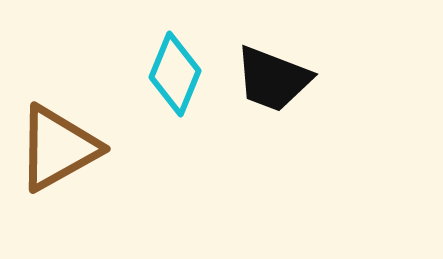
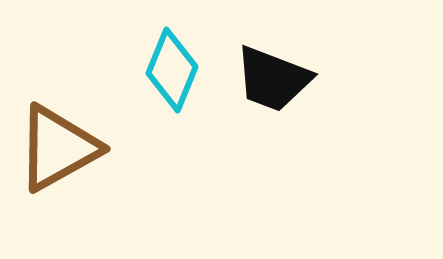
cyan diamond: moved 3 px left, 4 px up
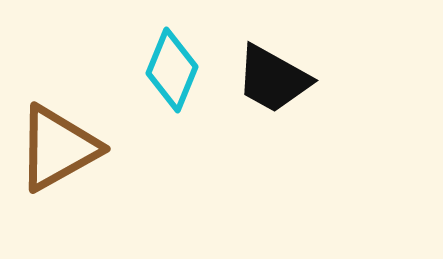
black trapezoid: rotated 8 degrees clockwise
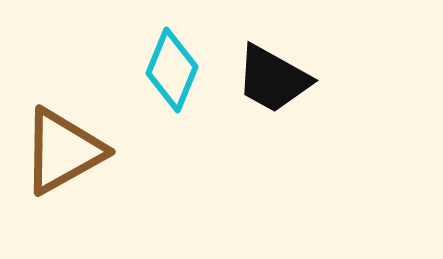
brown triangle: moved 5 px right, 3 px down
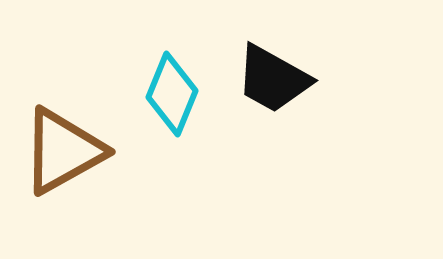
cyan diamond: moved 24 px down
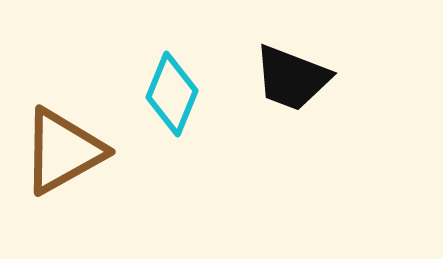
black trapezoid: moved 19 px right, 1 px up; rotated 8 degrees counterclockwise
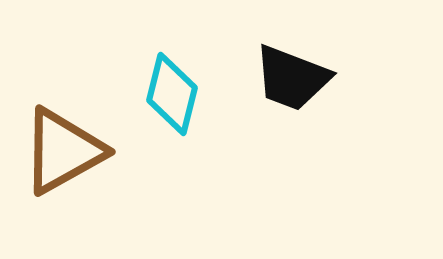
cyan diamond: rotated 8 degrees counterclockwise
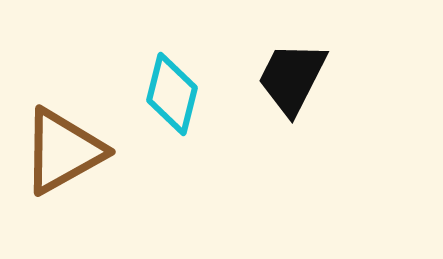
black trapezoid: rotated 96 degrees clockwise
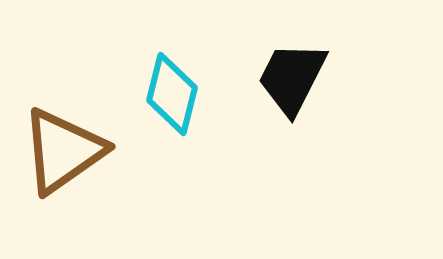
brown triangle: rotated 6 degrees counterclockwise
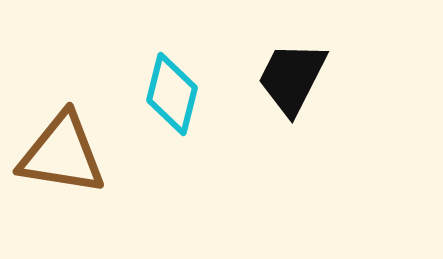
brown triangle: moved 1 px left, 3 px down; rotated 44 degrees clockwise
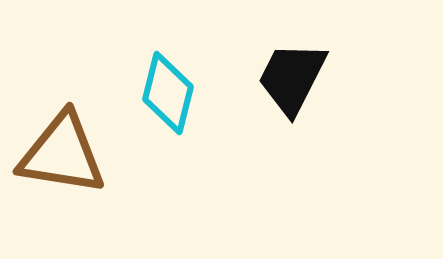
cyan diamond: moved 4 px left, 1 px up
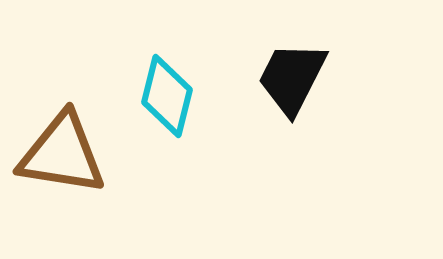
cyan diamond: moved 1 px left, 3 px down
